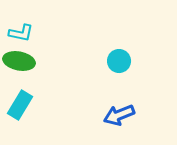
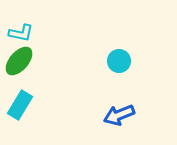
green ellipse: rotated 60 degrees counterclockwise
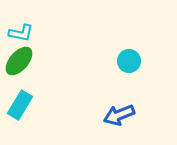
cyan circle: moved 10 px right
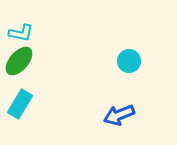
cyan rectangle: moved 1 px up
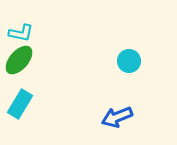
green ellipse: moved 1 px up
blue arrow: moved 2 px left, 2 px down
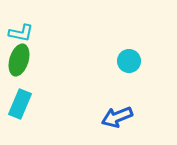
green ellipse: rotated 24 degrees counterclockwise
cyan rectangle: rotated 8 degrees counterclockwise
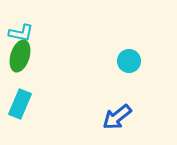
green ellipse: moved 1 px right, 4 px up
blue arrow: rotated 16 degrees counterclockwise
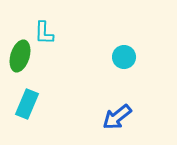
cyan L-shape: moved 23 px right; rotated 80 degrees clockwise
cyan circle: moved 5 px left, 4 px up
cyan rectangle: moved 7 px right
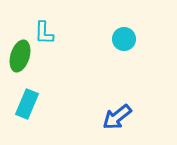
cyan circle: moved 18 px up
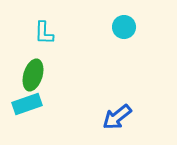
cyan circle: moved 12 px up
green ellipse: moved 13 px right, 19 px down
cyan rectangle: rotated 48 degrees clockwise
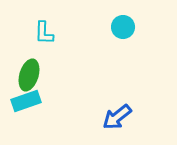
cyan circle: moved 1 px left
green ellipse: moved 4 px left
cyan rectangle: moved 1 px left, 3 px up
